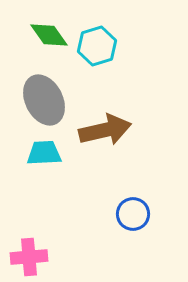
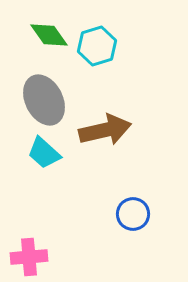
cyan trapezoid: rotated 135 degrees counterclockwise
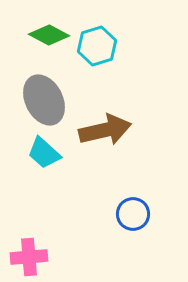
green diamond: rotated 27 degrees counterclockwise
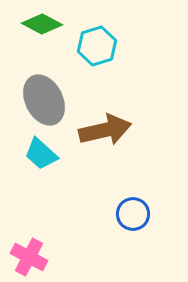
green diamond: moved 7 px left, 11 px up
cyan trapezoid: moved 3 px left, 1 px down
pink cross: rotated 33 degrees clockwise
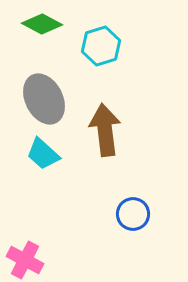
cyan hexagon: moved 4 px right
gray ellipse: moved 1 px up
brown arrow: rotated 84 degrees counterclockwise
cyan trapezoid: moved 2 px right
pink cross: moved 4 px left, 3 px down
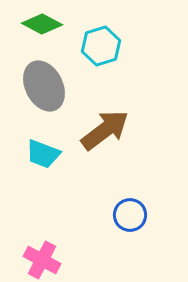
gray ellipse: moved 13 px up
brown arrow: rotated 60 degrees clockwise
cyan trapezoid: rotated 21 degrees counterclockwise
blue circle: moved 3 px left, 1 px down
pink cross: moved 17 px right
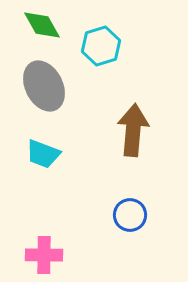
green diamond: moved 1 px down; rotated 33 degrees clockwise
brown arrow: moved 28 px right; rotated 48 degrees counterclockwise
pink cross: moved 2 px right, 5 px up; rotated 27 degrees counterclockwise
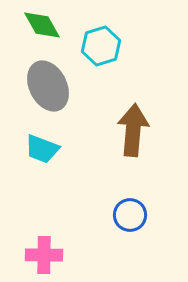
gray ellipse: moved 4 px right
cyan trapezoid: moved 1 px left, 5 px up
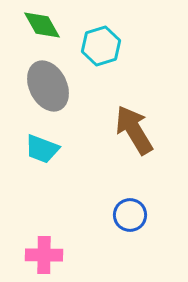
brown arrow: moved 1 px right; rotated 36 degrees counterclockwise
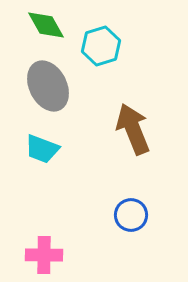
green diamond: moved 4 px right
brown arrow: moved 1 px left, 1 px up; rotated 9 degrees clockwise
blue circle: moved 1 px right
